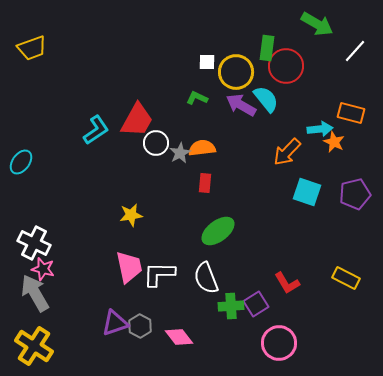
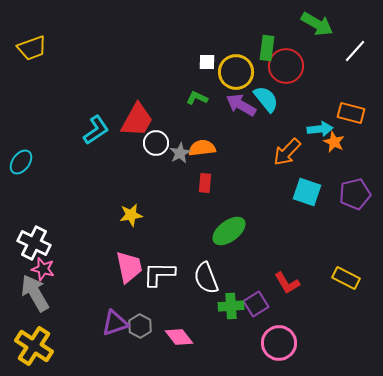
green ellipse: moved 11 px right
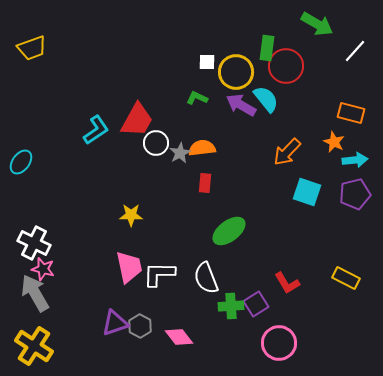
cyan arrow: moved 35 px right, 31 px down
yellow star: rotated 10 degrees clockwise
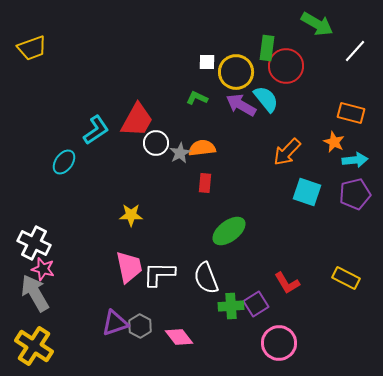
cyan ellipse: moved 43 px right
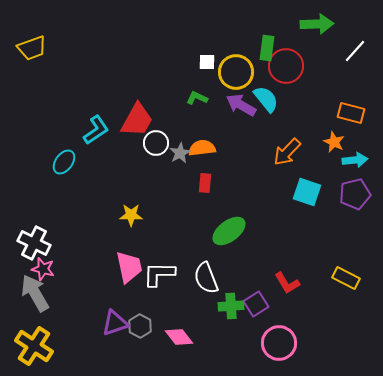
green arrow: rotated 32 degrees counterclockwise
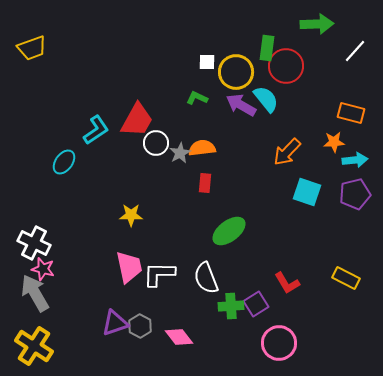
orange star: rotated 30 degrees counterclockwise
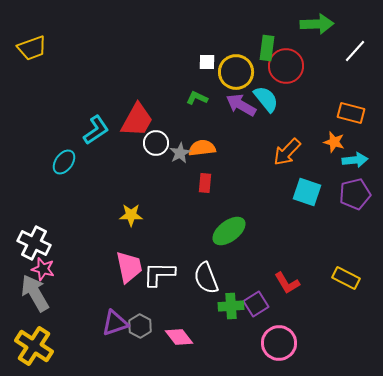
orange star: rotated 20 degrees clockwise
